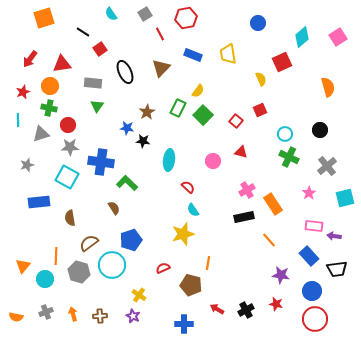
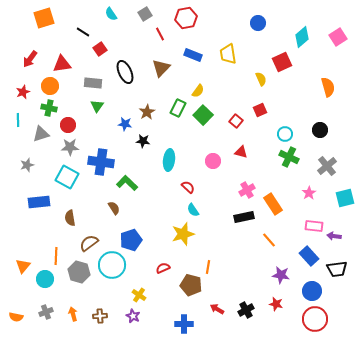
blue star at (127, 128): moved 2 px left, 4 px up
orange line at (208, 263): moved 4 px down
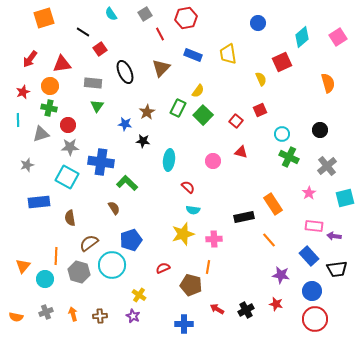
orange semicircle at (328, 87): moved 4 px up
cyan circle at (285, 134): moved 3 px left
pink cross at (247, 190): moved 33 px left, 49 px down; rotated 28 degrees clockwise
cyan semicircle at (193, 210): rotated 48 degrees counterclockwise
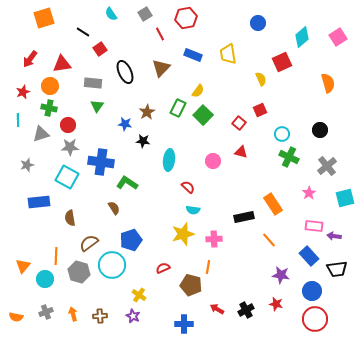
red square at (236, 121): moved 3 px right, 2 px down
green L-shape at (127, 183): rotated 10 degrees counterclockwise
